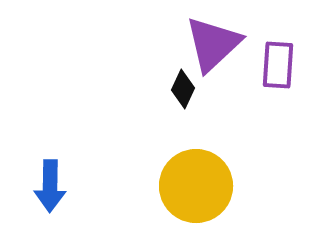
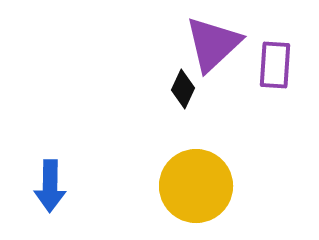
purple rectangle: moved 3 px left
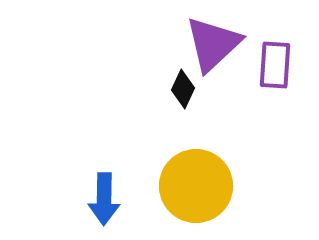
blue arrow: moved 54 px right, 13 px down
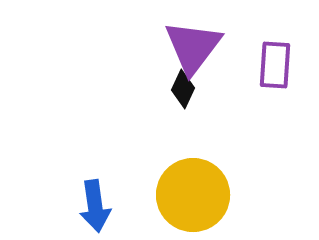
purple triangle: moved 20 px left, 3 px down; rotated 10 degrees counterclockwise
yellow circle: moved 3 px left, 9 px down
blue arrow: moved 9 px left, 7 px down; rotated 9 degrees counterclockwise
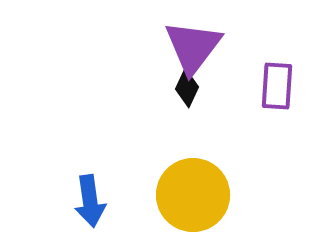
purple rectangle: moved 2 px right, 21 px down
black diamond: moved 4 px right, 1 px up
blue arrow: moved 5 px left, 5 px up
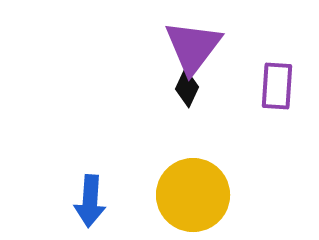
blue arrow: rotated 12 degrees clockwise
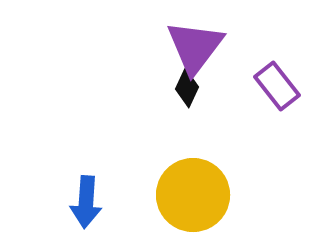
purple triangle: moved 2 px right
purple rectangle: rotated 42 degrees counterclockwise
blue arrow: moved 4 px left, 1 px down
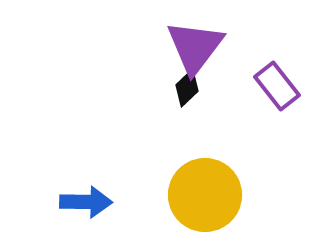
black diamond: rotated 21 degrees clockwise
yellow circle: moved 12 px right
blue arrow: rotated 93 degrees counterclockwise
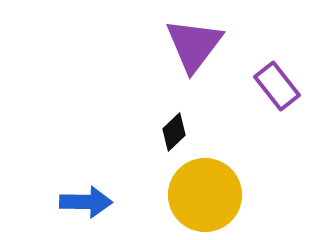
purple triangle: moved 1 px left, 2 px up
black diamond: moved 13 px left, 44 px down
